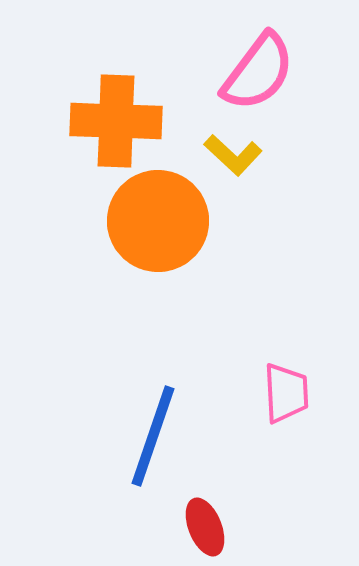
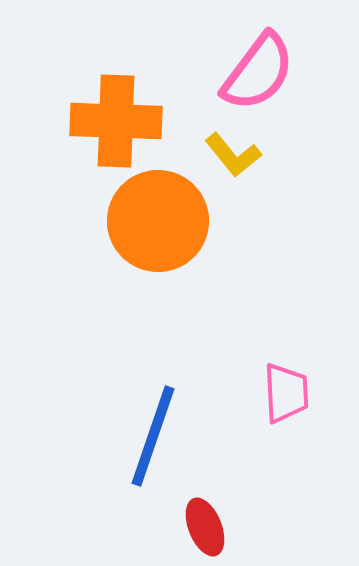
yellow L-shape: rotated 8 degrees clockwise
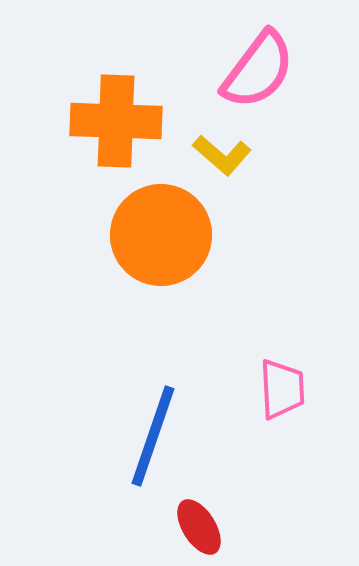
pink semicircle: moved 2 px up
yellow L-shape: moved 11 px left; rotated 10 degrees counterclockwise
orange circle: moved 3 px right, 14 px down
pink trapezoid: moved 4 px left, 4 px up
red ellipse: moved 6 px left; rotated 10 degrees counterclockwise
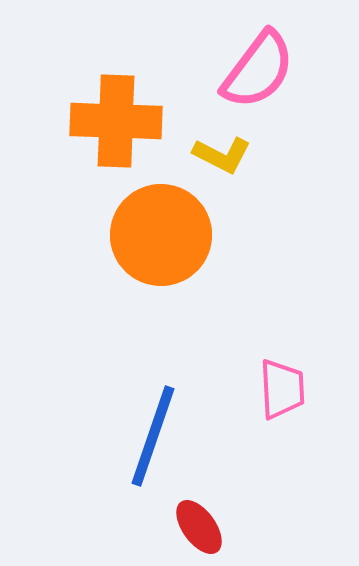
yellow L-shape: rotated 14 degrees counterclockwise
red ellipse: rotated 4 degrees counterclockwise
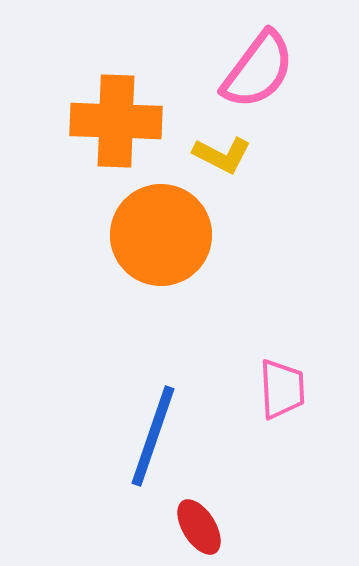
red ellipse: rotated 4 degrees clockwise
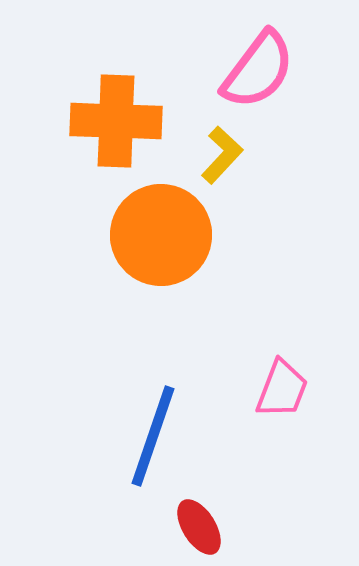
yellow L-shape: rotated 74 degrees counterclockwise
pink trapezoid: rotated 24 degrees clockwise
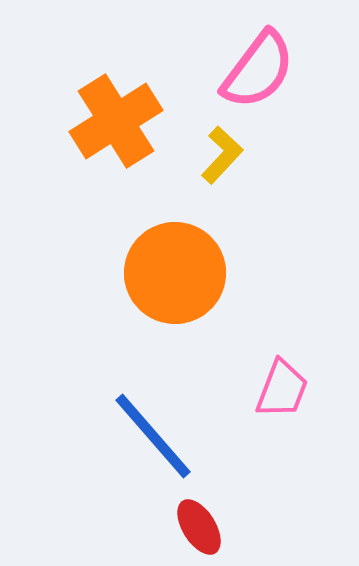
orange cross: rotated 34 degrees counterclockwise
orange circle: moved 14 px right, 38 px down
blue line: rotated 60 degrees counterclockwise
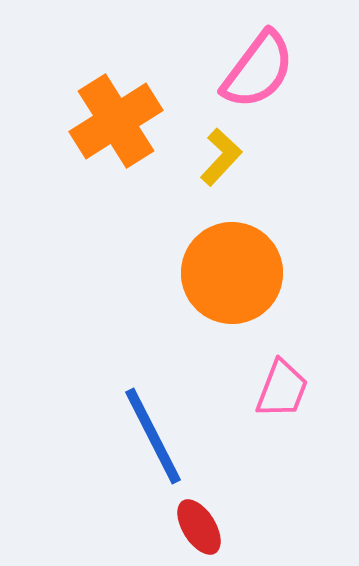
yellow L-shape: moved 1 px left, 2 px down
orange circle: moved 57 px right
blue line: rotated 14 degrees clockwise
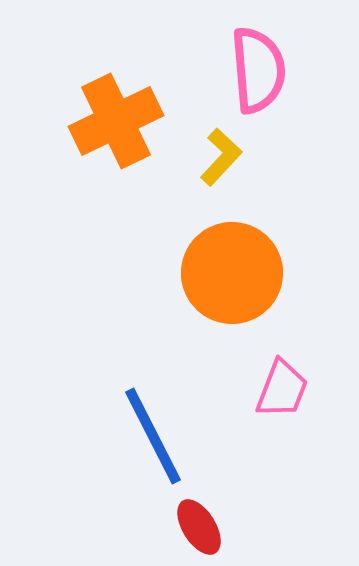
pink semicircle: rotated 42 degrees counterclockwise
orange cross: rotated 6 degrees clockwise
